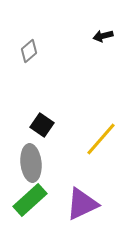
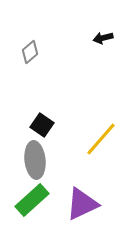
black arrow: moved 2 px down
gray diamond: moved 1 px right, 1 px down
gray ellipse: moved 4 px right, 3 px up
green rectangle: moved 2 px right
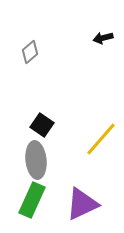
gray ellipse: moved 1 px right
green rectangle: rotated 24 degrees counterclockwise
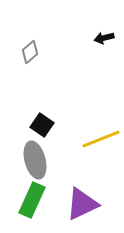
black arrow: moved 1 px right
yellow line: rotated 27 degrees clockwise
gray ellipse: moved 1 px left; rotated 9 degrees counterclockwise
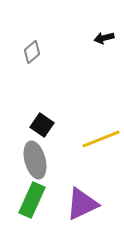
gray diamond: moved 2 px right
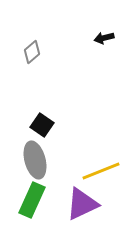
yellow line: moved 32 px down
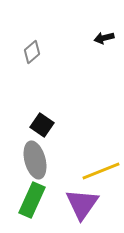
purple triangle: rotated 30 degrees counterclockwise
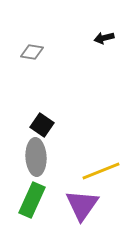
gray diamond: rotated 50 degrees clockwise
gray ellipse: moved 1 px right, 3 px up; rotated 12 degrees clockwise
purple triangle: moved 1 px down
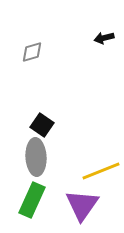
gray diamond: rotated 25 degrees counterclockwise
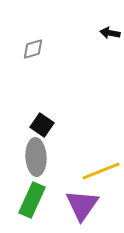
black arrow: moved 6 px right, 5 px up; rotated 24 degrees clockwise
gray diamond: moved 1 px right, 3 px up
